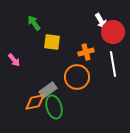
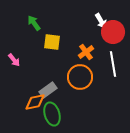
orange cross: rotated 21 degrees counterclockwise
orange circle: moved 3 px right
green ellipse: moved 2 px left, 7 px down
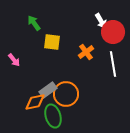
orange circle: moved 14 px left, 17 px down
green ellipse: moved 1 px right, 2 px down
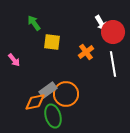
white arrow: moved 2 px down
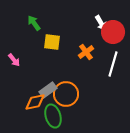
white line: rotated 25 degrees clockwise
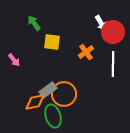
white line: rotated 15 degrees counterclockwise
orange circle: moved 2 px left
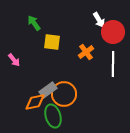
white arrow: moved 2 px left, 3 px up
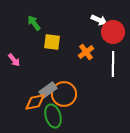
white arrow: rotated 35 degrees counterclockwise
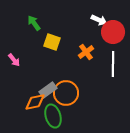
yellow square: rotated 12 degrees clockwise
orange circle: moved 2 px right, 1 px up
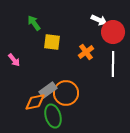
yellow square: rotated 12 degrees counterclockwise
